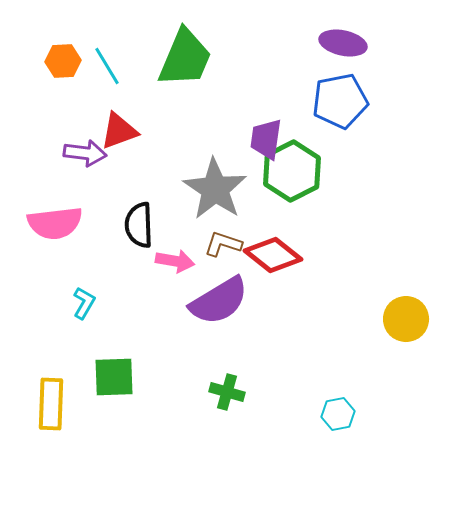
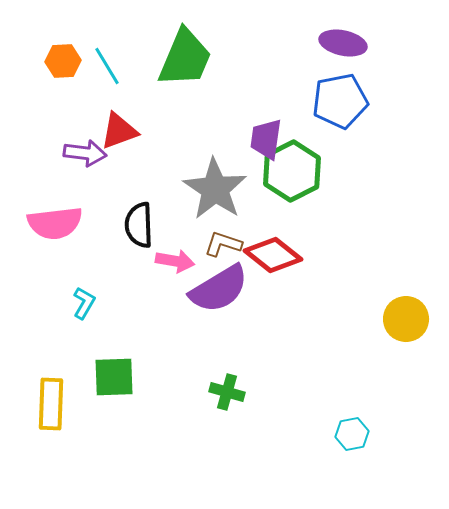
purple semicircle: moved 12 px up
cyan hexagon: moved 14 px right, 20 px down
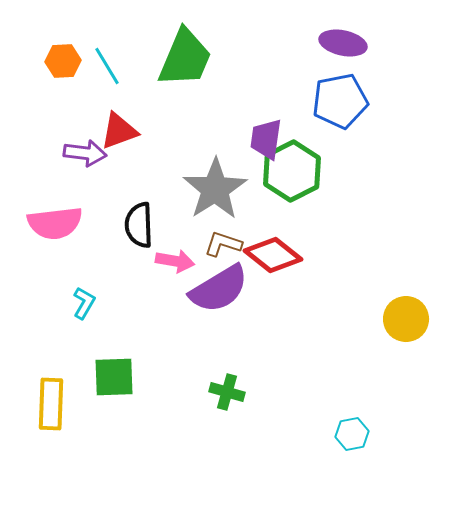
gray star: rotated 6 degrees clockwise
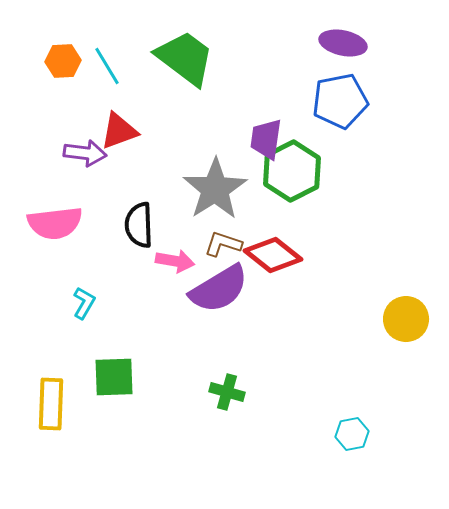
green trapezoid: rotated 76 degrees counterclockwise
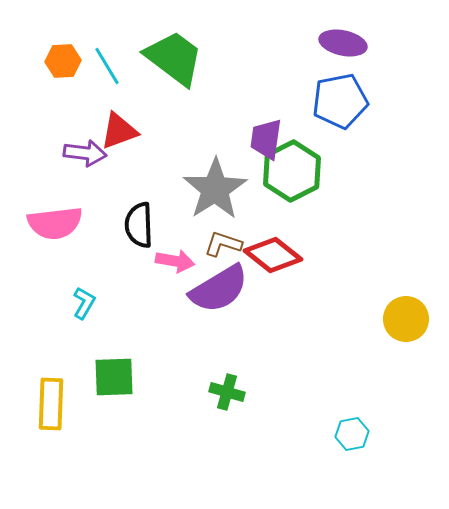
green trapezoid: moved 11 px left
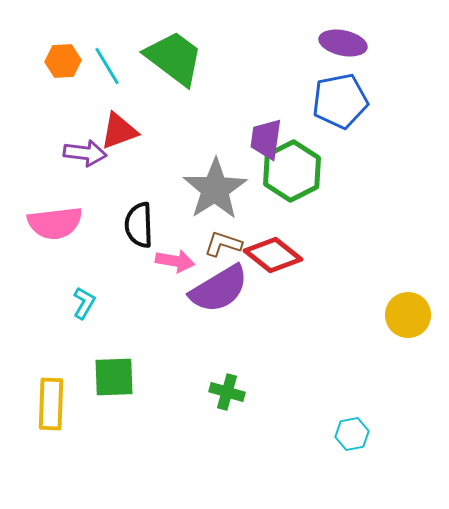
yellow circle: moved 2 px right, 4 px up
